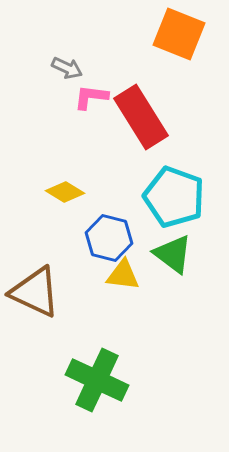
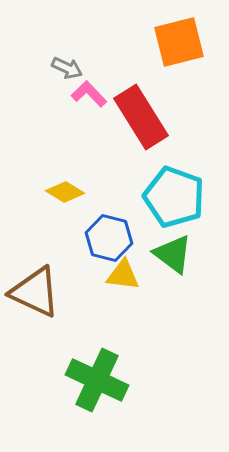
orange square: moved 8 px down; rotated 36 degrees counterclockwise
pink L-shape: moved 2 px left, 3 px up; rotated 39 degrees clockwise
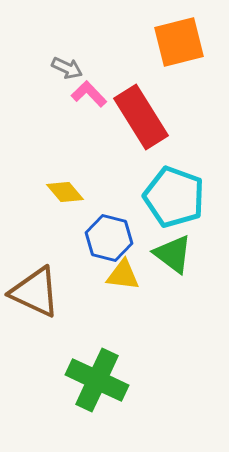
yellow diamond: rotated 18 degrees clockwise
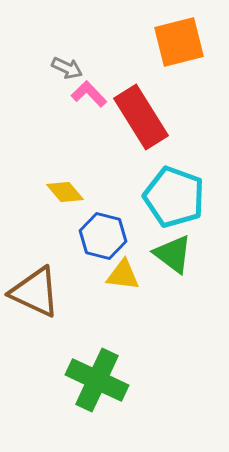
blue hexagon: moved 6 px left, 2 px up
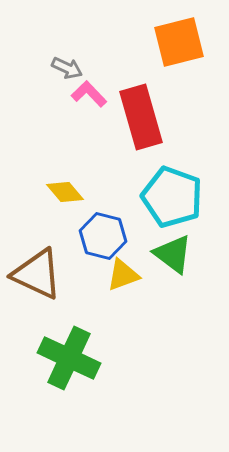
red rectangle: rotated 16 degrees clockwise
cyan pentagon: moved 2 px left
yellow triangle: rotated 27 degrees counterclockwise
brown triangle: moved 2 px right, 18 px up
green cross: moved 28 px left, 22 px up
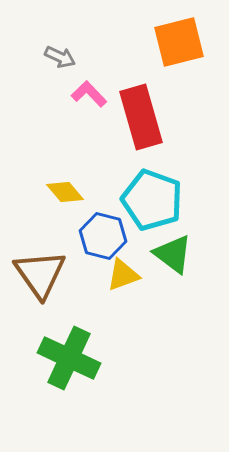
gray arrow: moved 7 px left, 11 px up
cyan pentagon: moved 20 px left, 3 px down
brown triangle: moved 3 px right; rotated 30 degrees clockwise
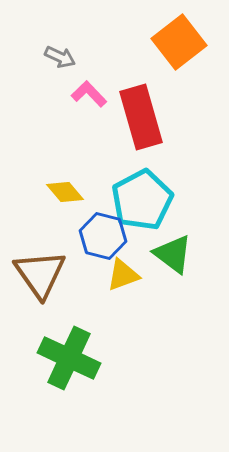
orange square: rotated 24 degrees counterclockwise
cyan pentagon: moved 10 px left; rotated 24 degrees clockwise
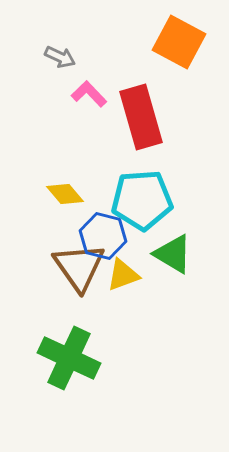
orange square: rotated 24 degrees counterclockwise
yellow diamond: moved 2 px down
cyan pentagon: rotated 24 degrees clockwise
green triangle: rotated 6 degrees counterclockwise
brown triangle: moved 39 px right, 7 px up
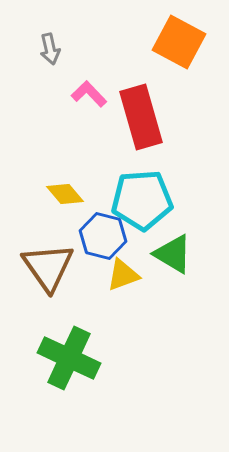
gray arrow: moved 10 px left, 8 px up; rotated 52 degrees clockwise
brown triangle: moved 31 px left
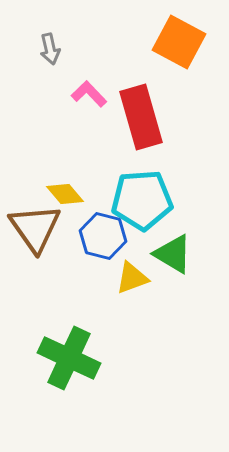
brown triangle: moved 13 px left, 39 px up
yellow triangle: moved 9 px right, 3 px down
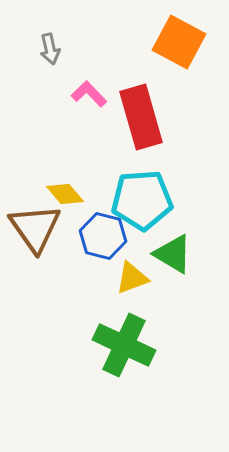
green cross: moved 55 px right, 13 px up
